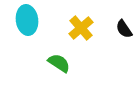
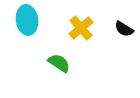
black semicircle: rotated 24 degrees counterclockwise
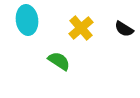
green semicircle: moved 2 px up
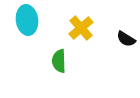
black semicircle: moved 2 px right, 10 px down
green semicircle: rotated 125 degrees counterclockwise
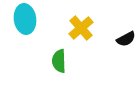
cyan ellipse: moved 2 px left, 1 px up
black semicircle: rotated 60 degrees counterclockwise
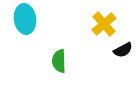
yellow cross: moved 23 px right, 4 px up
black semicircle: moved 3 px left, 11 px down
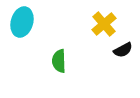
cyan ellipse: moved 3 px left, 3 px down; rotated 24 degrees clockwise
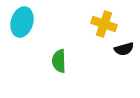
yellow cross: rotated 30 degrees counterclockwise
black semicircle: moved 1 px right, 1 px up; rotated 12 degrees clockwise
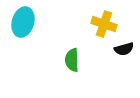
cyan ellipse: moved 1 px right
green semicircle: moved 13 px right, 1 px up
